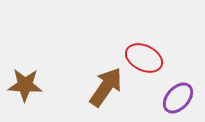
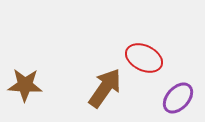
brown arrow: moved 1 px left, 1 px down
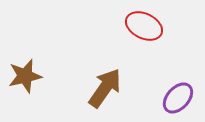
red ellipse: moved 32 px up
brown star: moved 9 px up; rotated 16 degrees counterclockwise
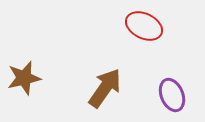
brown star: moved 1 px left, 2 px down
purple ellipse: moved 6 px left, 3 px up; rotated 64 degrees counterclockwise
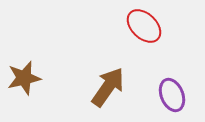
red ellipse: rotated 18 degrees clockwise
brown arrow: moved 3 px right, 1 px up
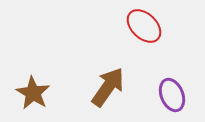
brown star: moved 9 px right, 15 px down; rotated 28 degrees counterclockwise
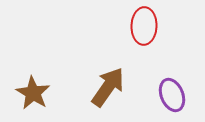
red ellipse: rotated 48 degrees clockwise
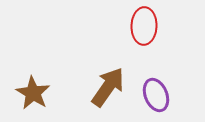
purple ellipse: moved 16 px left
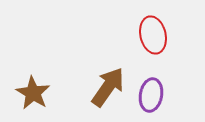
red ellipse: moved 9 px right, 9 px down; rotated 15 degrees counterclockwise
purple ellipse: moved 5 px left; rotated 32 degrees clockwise
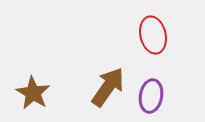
purple ellipse: moved 1 px down
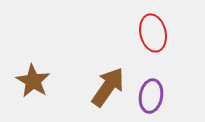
red ellipse: moved 2 px up
brown star: moved 12 px up
